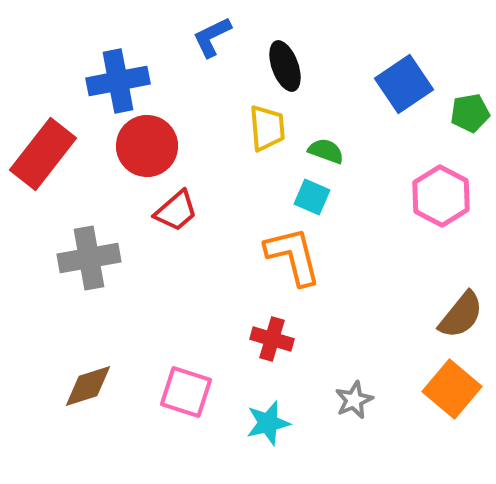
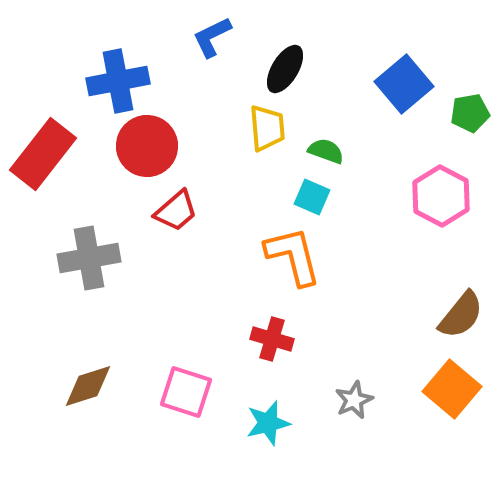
black ellipse: moved 3 px down; rotated 51 degrees clockwise
blue square: rotated 6 degrees counterclockwise
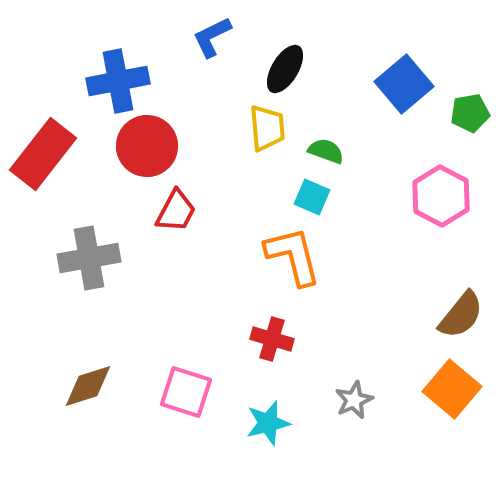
red trapezoid: rotated 21 degrees counterclockwise
